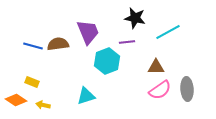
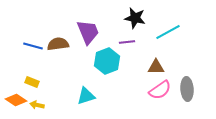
yellow arrow: moved 6 px left
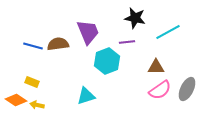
gray ellipse: rotated 30 degrees clockwise
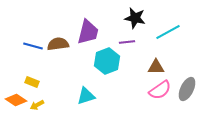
purple trapezoid: rotated 36 degrees clockwise
yellow arrow: rotated 40 degrees counterclockwise
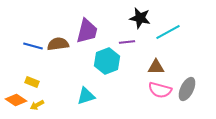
black star: moved 5 px right
purple trapezoid: moved 1 px left, 1 px up
pink semicircle: rotated 50 degrees clockwise
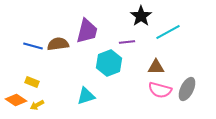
black star: moved 1 px right, 2 px up; rotated 25 degrees clockwise
cyan hexagon: moved 2 px right, 2 px down
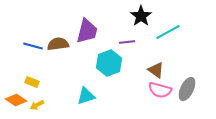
brown triangle: moved 3 px down; rotated 36 degrees clockwise
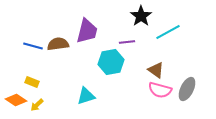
cyan hexagon: moved 2 px right, 1 px up; rotated 10 degrees clockwise
yellow arrow: rotated 16 degrees counterclockwise
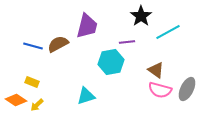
purple trapezoid: moved 5 px up
brown semicircle: rotated 20 degrees counterclockwise
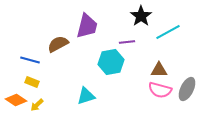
blue line: moved 3 px left, 14 px down
brown triangle: moved 3 px right; rotated 36 degrees counterclockwise
